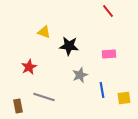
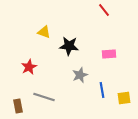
red line: moved 4 px left, 1 px up
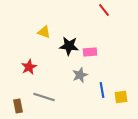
pink rectangle: moved 19 px left, 2 px up
yellow square: moved 3 px left, 1 px up
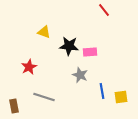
gray star: rotated 28 degrees counterclockwise
blue line: moved 1 px down
brown rectangle: moved 4 px left
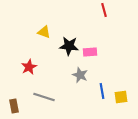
red line: rotated 24 degrees clockwise
